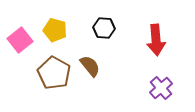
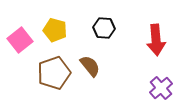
brown pentagon: rotated 24 degrees clockwise
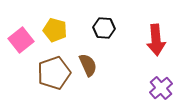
pink square: moved 1 px right
brown semicircle: moved 2 px left, 1 px up; rotated 15 degrees clockwise
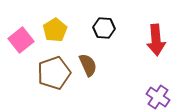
yellow pentagon: rotated 25 degrees clockwise
purple cross: moved 3 px left, 9 px down; rotated 15 degrees counterclockwise
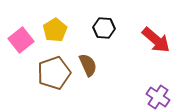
red arrow: rotated 44 degrees counterclockwise
